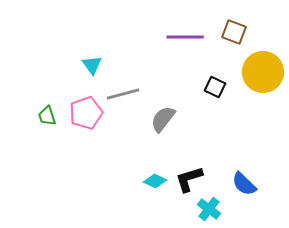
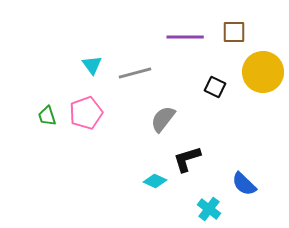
brown square: rotated 20 degrees counterclockwise
gray line: moved 12 px right, 21 px up
black L-shape: moved 2 px left, 20 px up
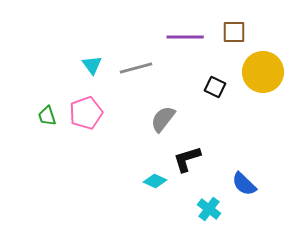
gray line: moved 1 px right, 5 px up
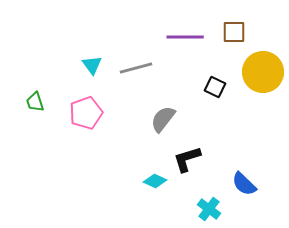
green trapezoid: moved 12 px left, 14 px up
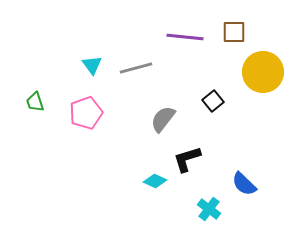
purple line: rotated 6 degrees clockwise
black square: moved 2 px left, 14 px down; rotated 25 degrees clockwise
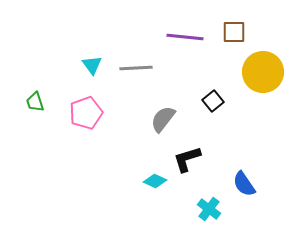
gray line: rotated 12 degrees clockwise
blue semicircle: rotated 12 degrees clockwise
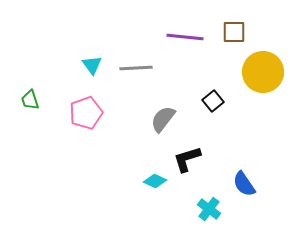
green trapezoid: moved 5 px left, 2 px up
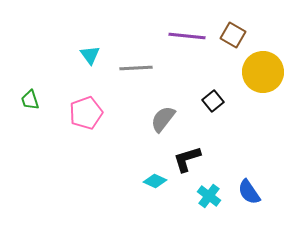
brown square: moved 1 px left, 3 px down; rotated 30 degrees clockwise
purple line: moved 2 px right, 1 px up
cyan triangle: moved 2 px left, 10 px up
blue semicircle: moved 5 px right, 8 px down
cyan cross: moved 13 px up
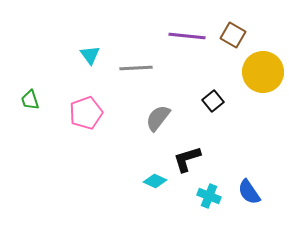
gray semicircle: moved 5 px left, 1 px up
cyan cross: rotated 15 degrees counterclockwise
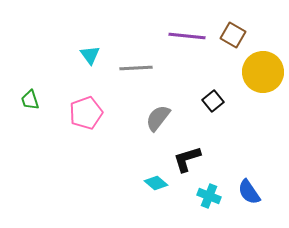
cyan diamond: moved 1 px right, 2 px down; rotated 15 degrees clockwise
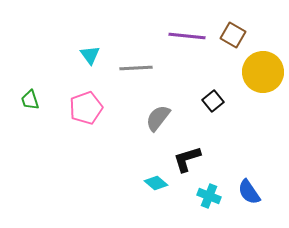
pink pentagon: moved 5 px up
